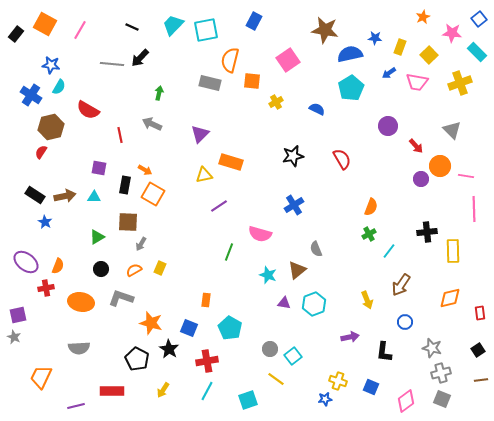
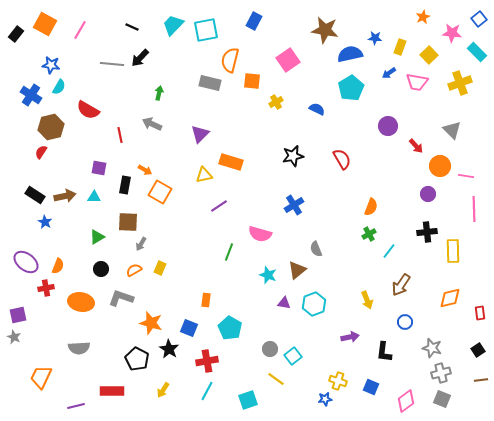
purple circle at (421, 179): moved 7 px right, 15 px down
orange square at (153, 194): moved 7 px right, 2 px up
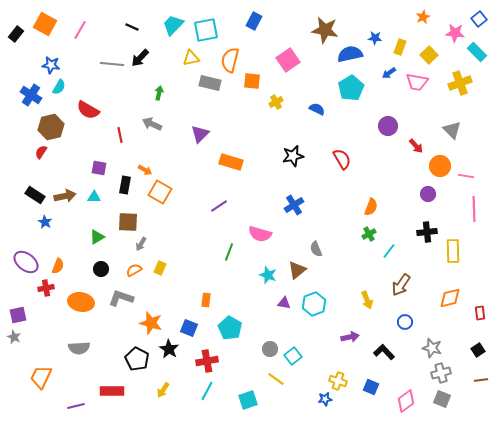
pink star at (452, 33): moved 3 px right
yellow triangle at (204, 175): moved 13 px left, 117 px up
black L-shape at (384, 352): rotated 130 degrees clockwise
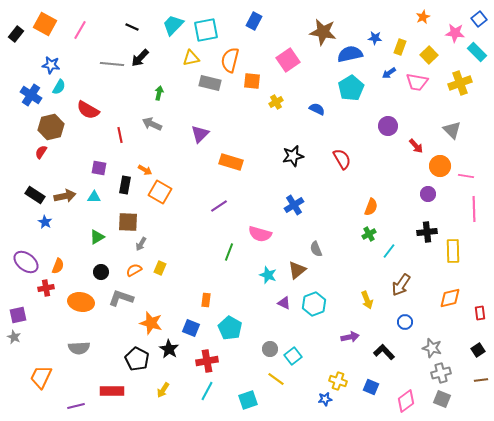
brown star at (325, 30): moved 2 px left, 2 px down
black circle at (101, 269): moved 3 px down
purple triangle at (284, 303): rotated 16 degrees clockwise
blue square at (189, 328): moved 2 px right
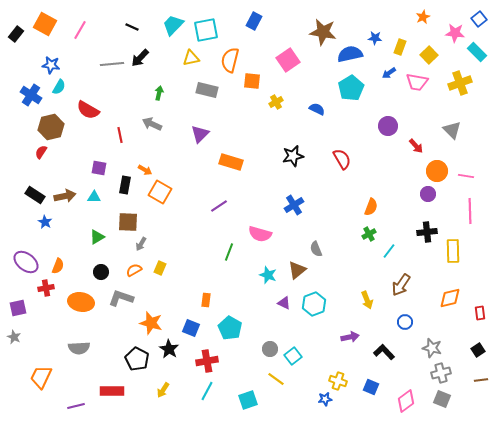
gray line at (112, 64): rotated 10 degrees counterclockwise
gray rectangle at (210, 83): moved 3 px left, 7 px down
orange circle at (440, 166): moved 3 px left, 5 px down
pink line at (474, 209): moved 4 px left, 2 px down
purple square at (18, 315): moved 7 px up
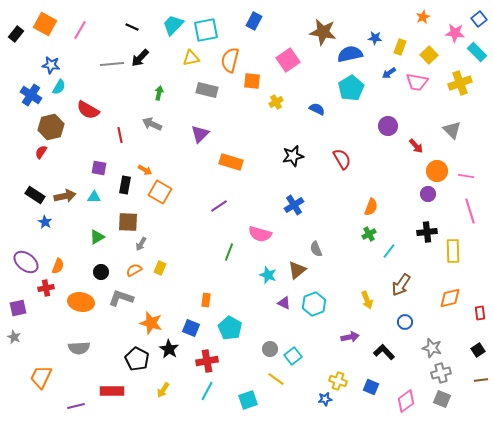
pink line at (470, 211): rotated 15 degrees counterclockwise
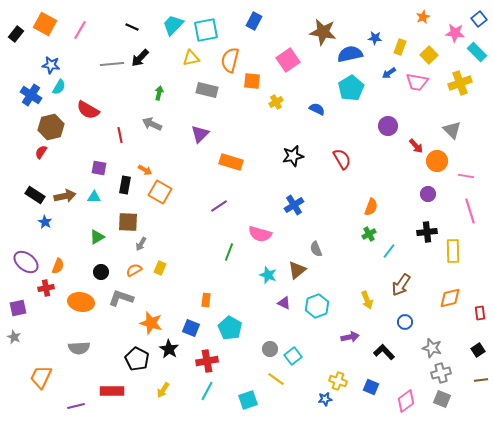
orange circle at (437, 171): moved 10 px up
cyan hexagon at (314, 304): moved 3 px right, 2 px down
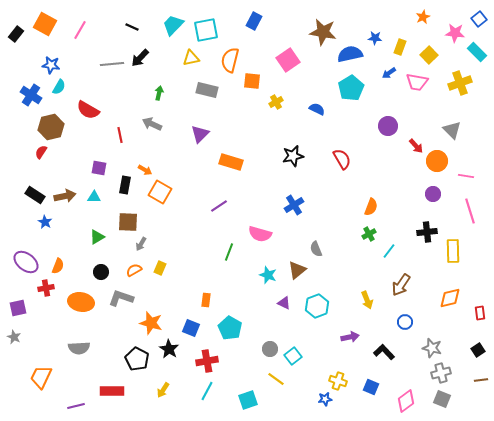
purple circle at (428, 194): moved 5 px right
